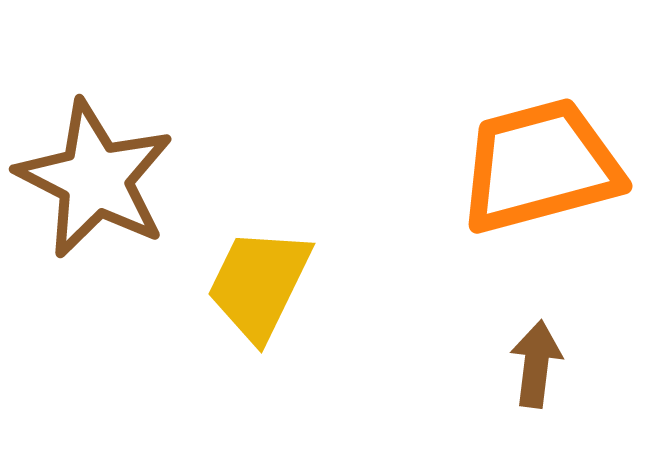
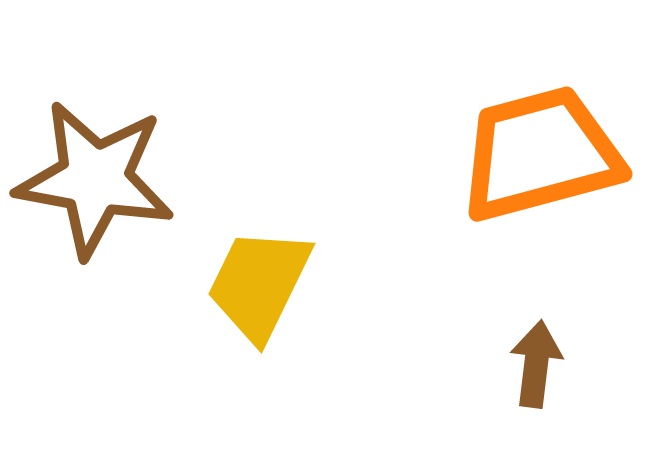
orange trapezoid: moved 12 px up
brown star: rotated 17 degrees counterclockwise
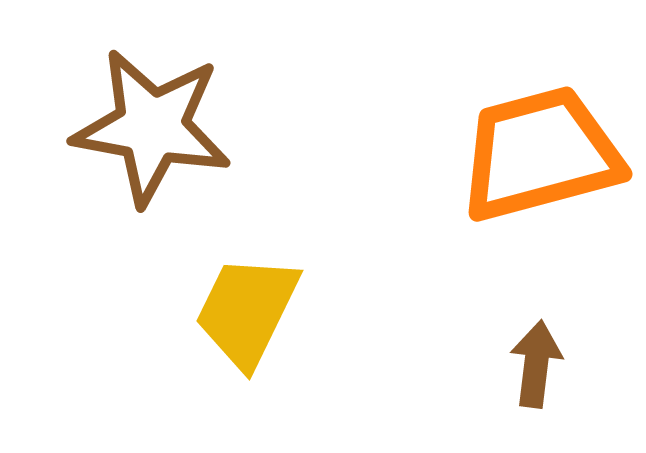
brown star: moved 57 px right, 52 px up
yellow trapezoid: moved 12 px left, 27 px down
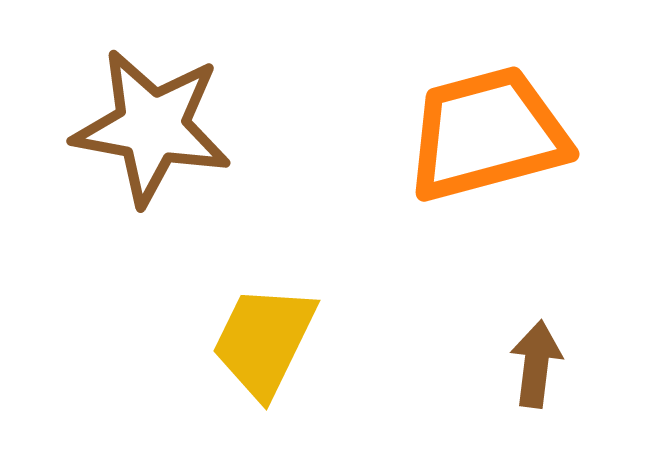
orange trapezoid: moved 53 px left, 20 px up
yellow trapezoid: moved 17 px right, 30 px down
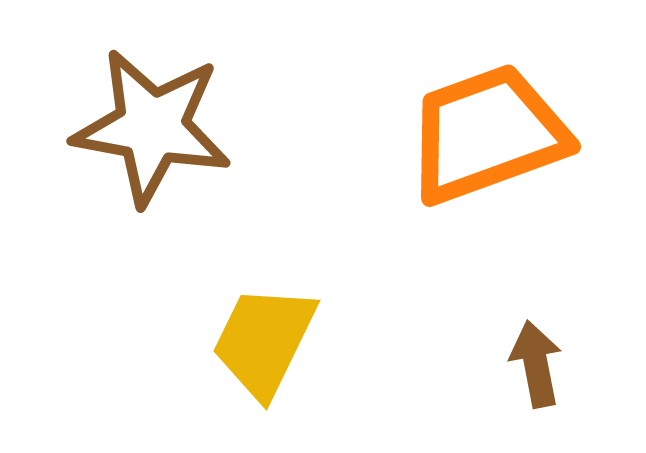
orange trapezoid: rotated 5 degrees counterclockwise
brown arrow: rotated 18 degrees counterclockwise
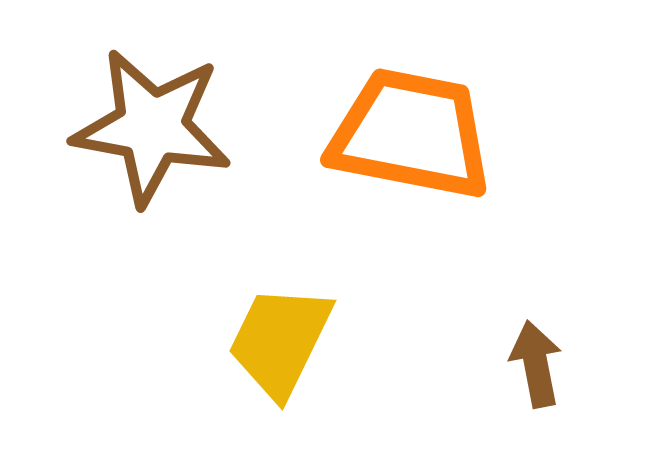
orange trapezoid: moved 76 px left; rotated 31 degrees clockwise
yellow trapezoid: moved 16 px right
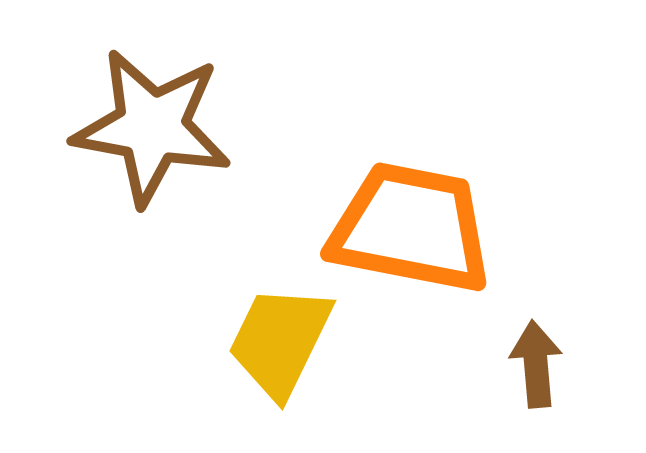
orange trapezoid: moved 94 px down
brown arrow: rotated 6 degrees clockwise
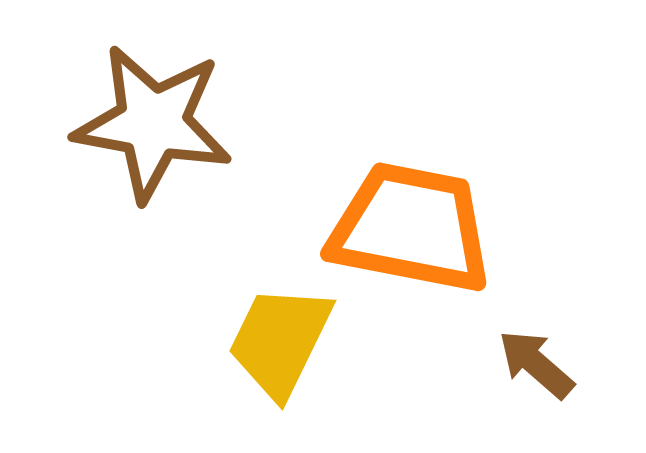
brown star: moved 1 px right, 4 px up
brown arrow: rotated 44 degrees counterclockwise
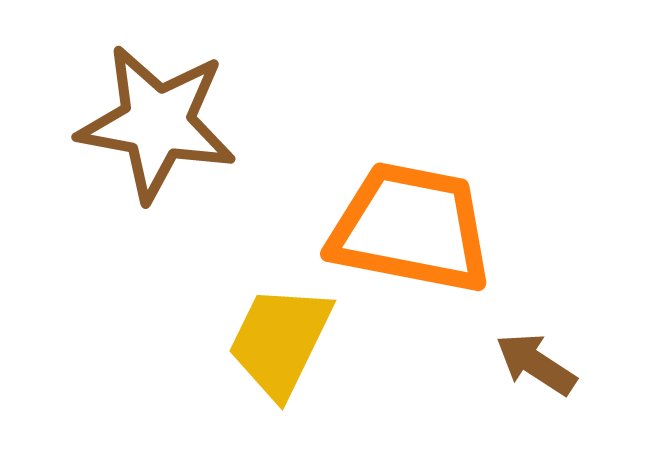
brown star: moved 4 px right
brown arrow: rotated 8 degrees counterclockwise
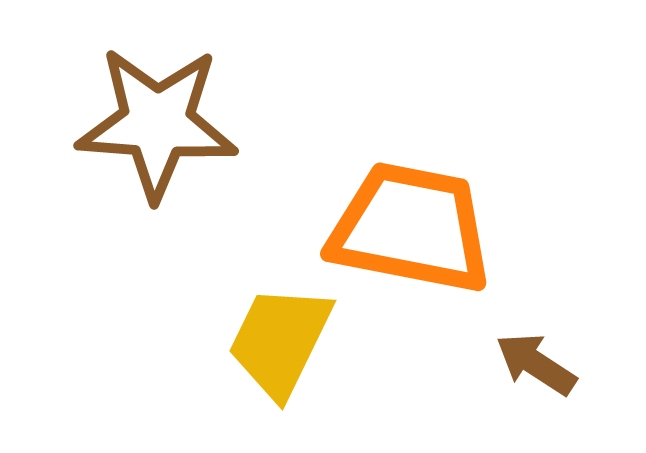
brown star: rotated 6 degrees counterclockwise
